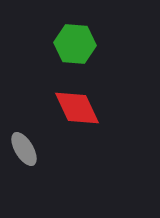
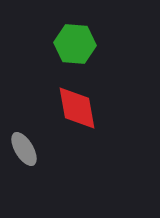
red diamond: rotated 15 degrees clockwise
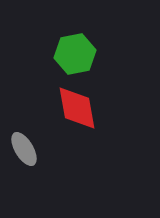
green hexagon: moved 10 px down; rotated 15 degrees counterclockwise
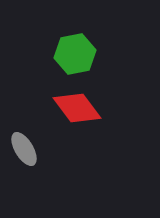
red diamond: rotated 27 degrees counterclockwise
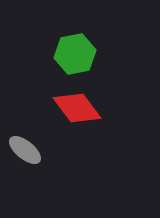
gray ellipse: moved 1 px right, 1 px down; rotated 20 degrees counterclockwise
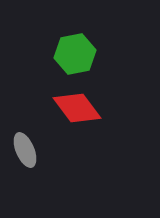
gray ellipse: rotated 28 degrees clockwise
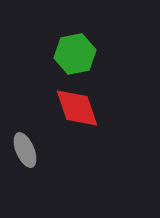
red diamond: rotated 18 degrees clockwise
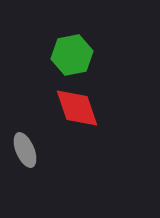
green hexagon: moved 3 px left, 1 px down
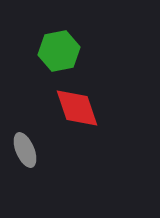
green hexagon: moved 13 px left, 4 px up
